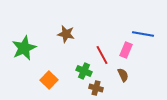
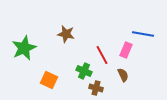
orange square: rotated 18 degrees counterclockwise
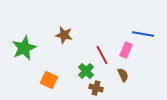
brown star: moved 2 px left, 1 px down
green cross: moved 2 px right; rotated 21 degrees clockwise
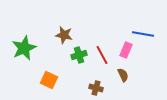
green cross: moved 7 px left, 16 px up; rotated 28 degrees clockwise
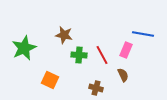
green cross: rotated 21 degrees clockwise
orange square: moved 1 px right
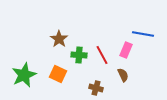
brown star: moved 5 px left, 4 px down; rotated 24 degrees clockwise
green star: moved 27 px down
orange square: moved 8 px right, 6 px up
